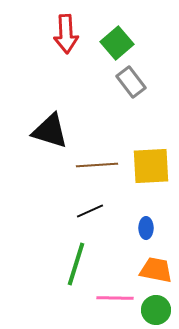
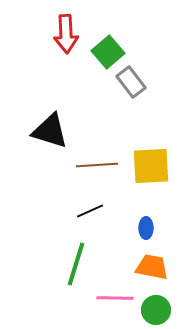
green square: moved 9 px left, 9 px down
orange trapezoid: moved 4 px left, 3 px up
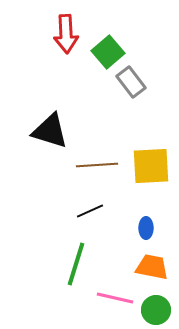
pink line: rotated 12 degrees clockwise
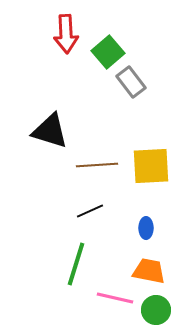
orange trapezoid: moved 3 px left, 4 px down
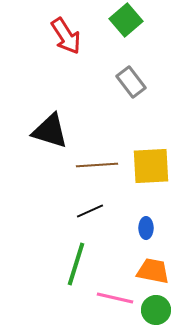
red arrow: moved 2 px down; rotated 30 degrees counterclockwise
green square: moved 18 px right, 32 px up
orange trapezoid: moved 4 px right
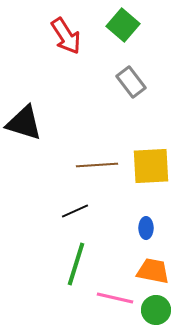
green square: moved 3 px left, 5 px down; rotated 8 degrees counterclockwise
black triangle: moved 26 px left, 8 px up
black line: moved 15 px left
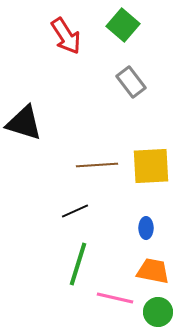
green line: moved 2 px right
green circle: moved 2 px right, 2 px down
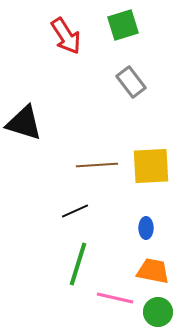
green square: rotated 32 degrees clockwise
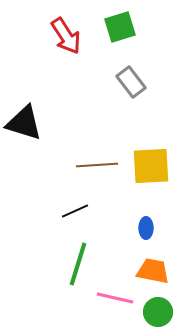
green square: moved 3 px left, 2 px down
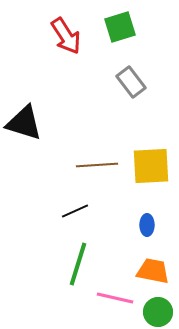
blue ellipse: moved 1 px right, 3 px up
